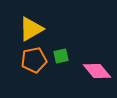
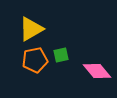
green square: moved 1 px up
orange pentagon: moved 1 px right
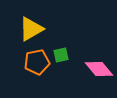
orange pentagon: moved 2 px right, 2 px down
pink diamond: moved 2 px right, 2 px up
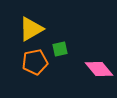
green square: moved 1 px left, 6 px up
orange pentagon: moved 2 px left
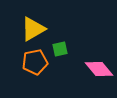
yellow triangle: moved 2 px right
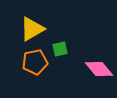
yellow triangle: moved 1 px left
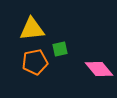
yellow triangle: rotated 24 degrees clockwise
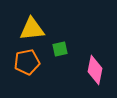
orange pentagon: moved 8 px left
pink diamond: moved 4 px left, 1 px down; rotated 52 degrees clockwise
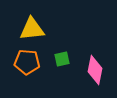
green square: moved 2 px right, 10 px down
orange pentagon: rotated 15 degrees clockwise
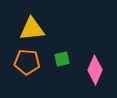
pink diamond: rotated 12 degrees clockwise
